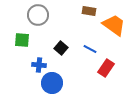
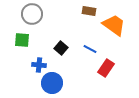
gray circle: moved 6 px left, 1 px up
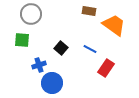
gray circle: moved 1 px left
blue cross: rotated 24 degrees counterclockwise
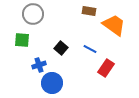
gray circle: moved 2 px right
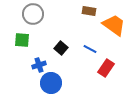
blue circle: moved 1 px left
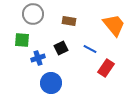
brown rectangle: moved 20 px left, 10 px down
orange trapezoid: rotated 15 degrees clockwise
black square: rotated 24 degrees clockwise
blue cross: moved 1 px left, 7 px up
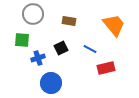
red rectangle: rotated 42 degrees clockwise
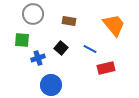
black square: rotated 24 degrees counterclockwise
blue circle: moved 2 px down
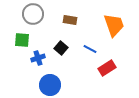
brown rectangle: moved 1 px right, 1 px up
orange trapezoid: rotated 20 degrees clockwise
red rectangle: moved 1 px right; rotated 18 degrees counterclockwise
blue circle: moved 1 px left
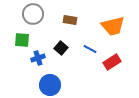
orange trapezoid: moved 1 px left, 1 px down; rotated 95 degrees clockwise
red rectangle: moved 5 px right, 6 px up
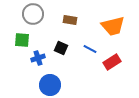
black square: rotated 16 degrees counterclockwise
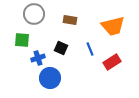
gray circle: moved 1 px right
blue line: rotated 40 degrees clockwise
blue circle: moved 7 px up
